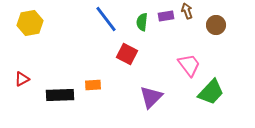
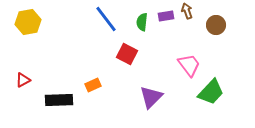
yellow hexagon: moved 2 px left, 1 px up
red triangle: moved 1 px right, 1 px down
orange rectangle: rotated 21 degrees counterclockwise
black rectangle: moved 1 px left, 5 px down
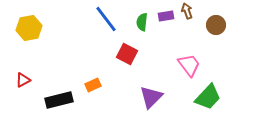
yellow hexagon: moved 1 px right, 6 px down
green trapezoid: moved 3 px left, 5 px down
black rectangle: rotated 12 degrees counterclockwise
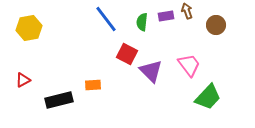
orange rectangle: rotated 21 degrees clockwise
purple triangle: moved 26 px up; rotated 30 degrees counterclockwise
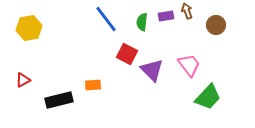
purple triangle: moved 1 px right, 1 px up
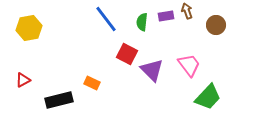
orange rectangle: moved 1 px left, 2 px up; rotated 28 degrees clockwise
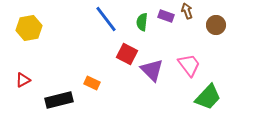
purple rectangle: rotated 28 degrees clockwise
